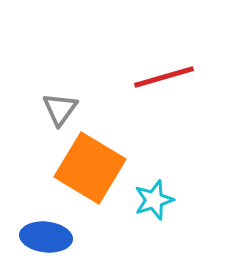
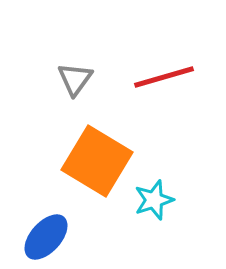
gray triangle: moved 15 px right, 30 px up
orange square: moved 7 px right, 7 px up
blue ellipse: rotated 54 degrees counterclockwise
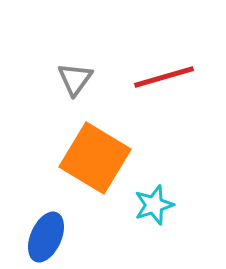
orange square: moved 2 px left, 3 px up
cyan star: moved 5 px down
blue ellipse: rotated 18 degrees counterclockwise
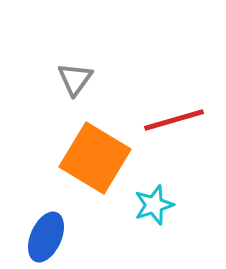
red line: moved 10 px right, 43 px down
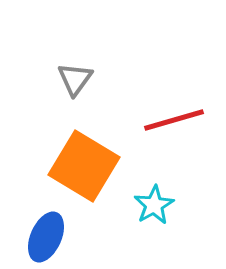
orange square: moved 11 px left, 8 px down
cyan star: rotated 12 degrees counterclockwise
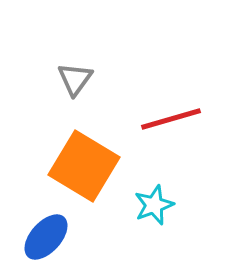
red line: moved 3 px left, 1 px up
cyan star: rotated 9 degrees clockwise
blue ellipse: rotated 18 degrees clockwise
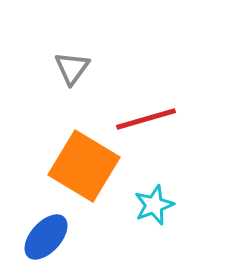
gray triangle: moved 3 px left, 11 px up
red line: moved 25 px left
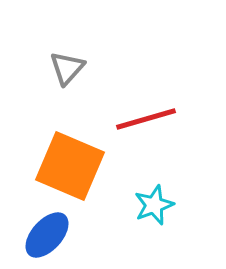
gray triangle: moved 5 px left; rotated 6 degrees clockwise
orange square: moved 14 px left; rotated 8 degrees counterclockwise
blue ellipse: moved 1 px right, 2 px up
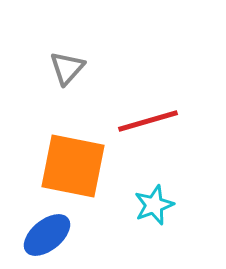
red line: moved 2 px right, 2 px down
orange square: moved 3 px right; rotated 12 degrees counterclockwise
blue ellipse: rotated 9 degrees clockwise
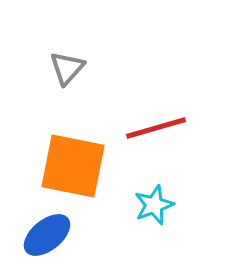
red line: moved 8 px right, 7 px down
